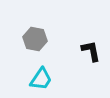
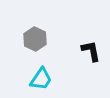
gray hexagon: rotated 15 degrees clockwise
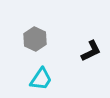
black L-shape: rotated 75 degrees clockwise
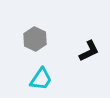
black L-shape: moved 2 px left
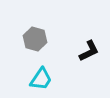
gray hexagon: rotated 10 degrees counterclockwise
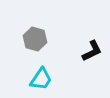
black L-shape: moved 3 px right
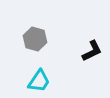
cyan trapezoid: moved 2 px left, 2 px down
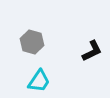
gray hexagon: moved 3 px left, 3 px down
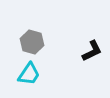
cyan trapezoid: moved 10 px left, 7 px up
